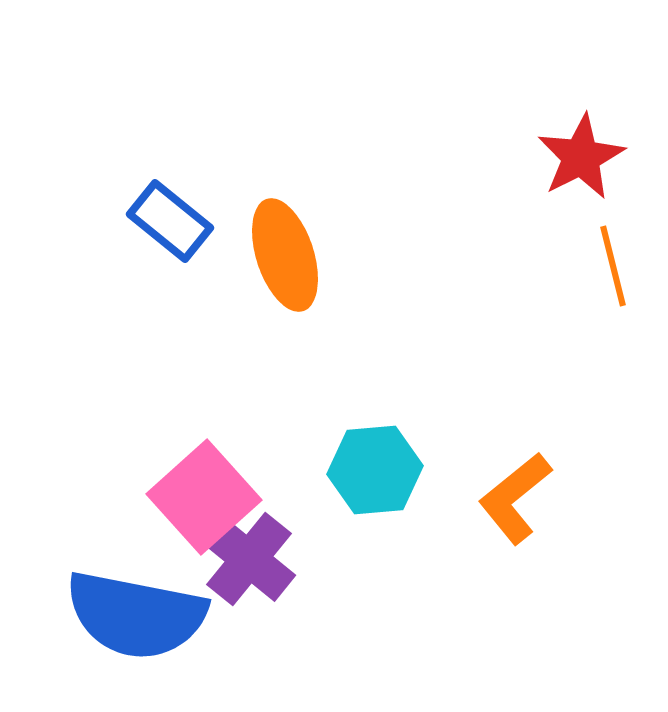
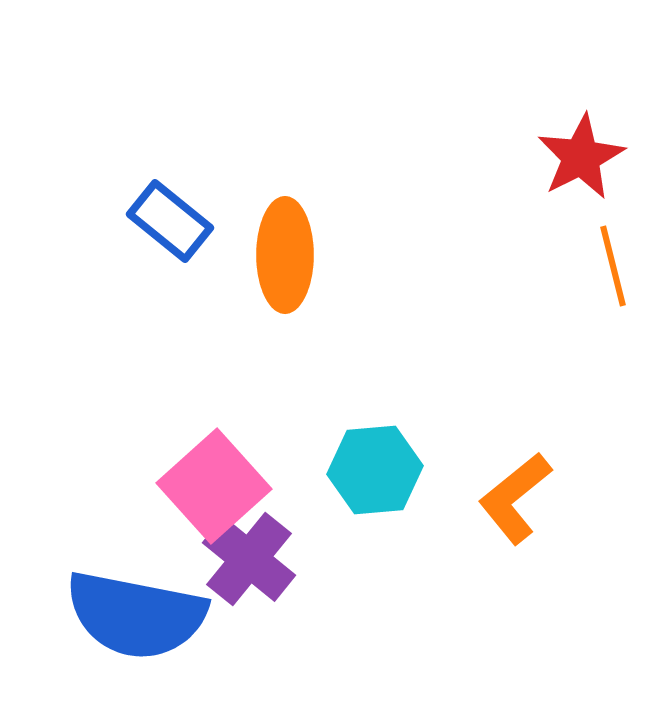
orange ellipse: rotated 18 degrees clockwise
pink square: moved 10 px right, 11 px up
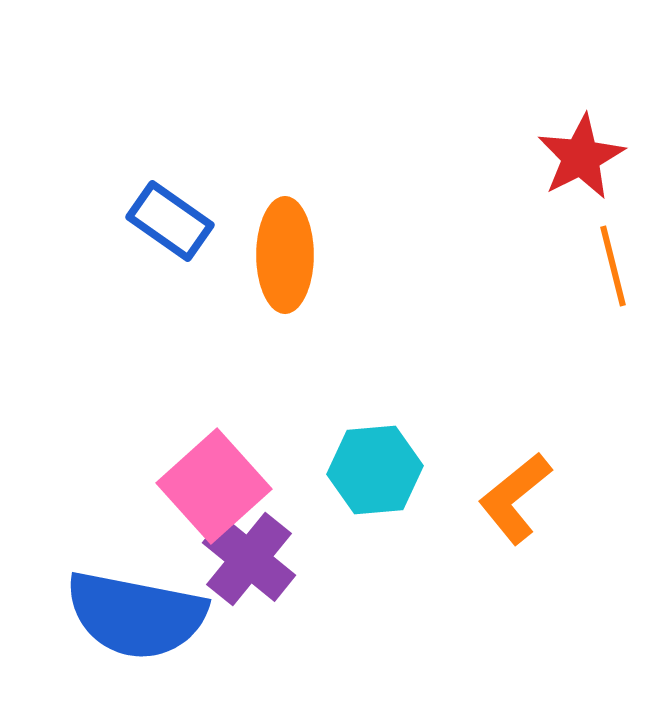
blue rectangle: rotated 4 degrees counterclockwise
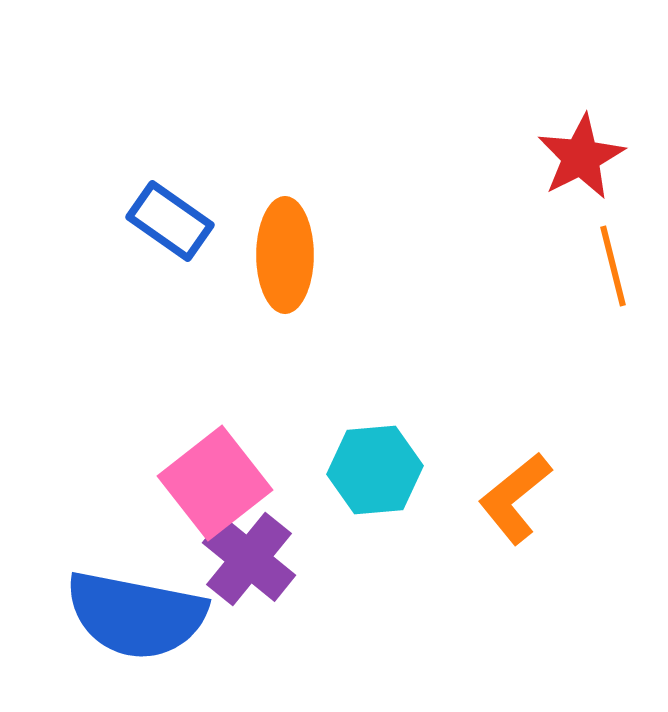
pink square: moved 1 px right, 3 px up; rotated 4 degrees clockwise
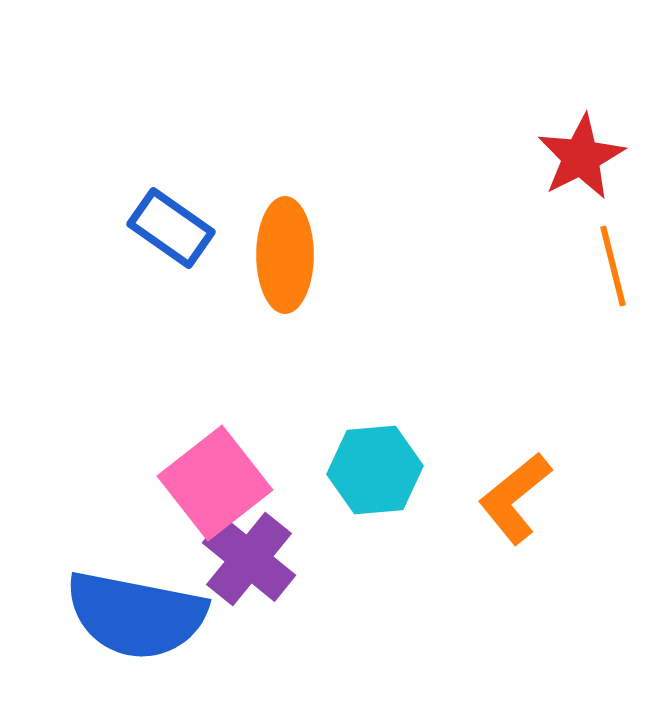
blue rectangle: moved 1 px right, 7 px down
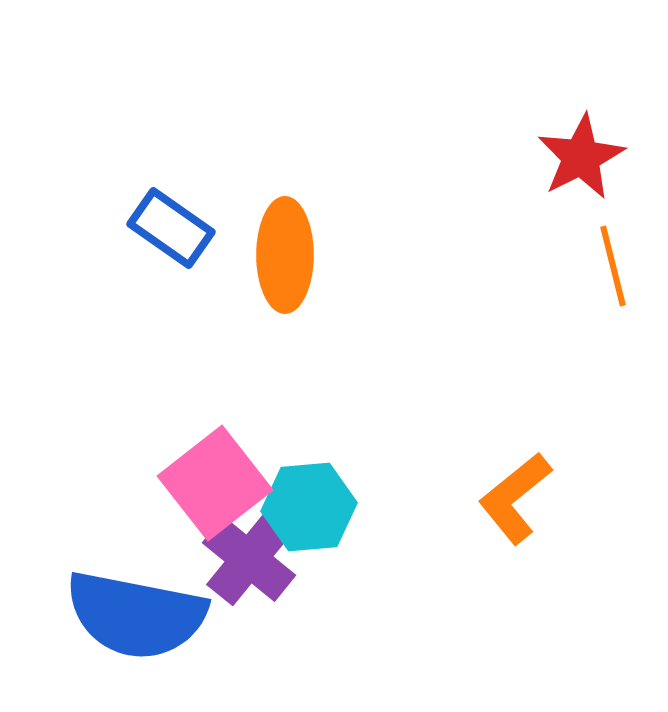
cyan hexagon: moved 66 px left, 37 px down
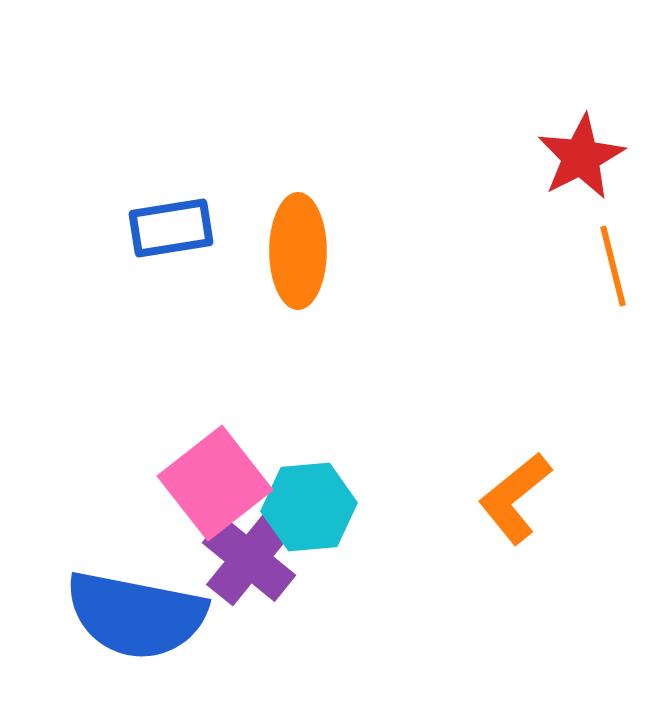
blue rectangle: rotated 44 degrees counterclockwise
orange ellipse: moved 13 px right, 4 px up
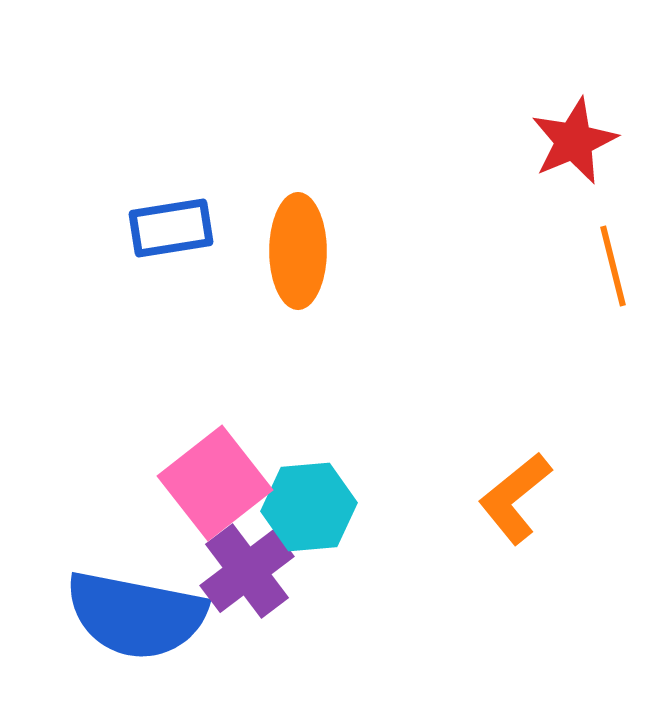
red star: moved 7 px left, 16 px up; rotated 4 degrees clockwise
purple cross: moved 2 px left, 12 px down; rotated 14 degrees clockwise
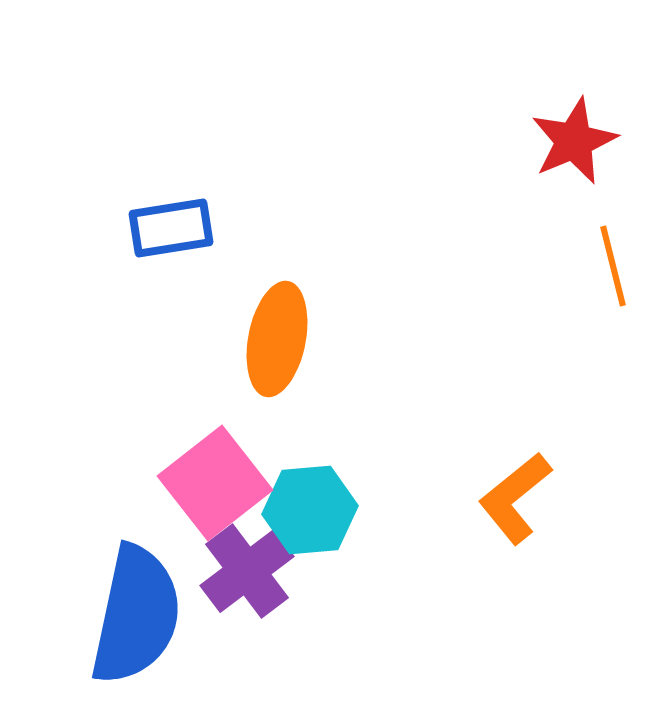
orange ellipse: moved 21 px left, 88 px down; rotated 11 degrees clockwise
cyan hexagon: moved 1 px right, 3 px down
blue semicircle: rotated 89 degrees counterclockwise
